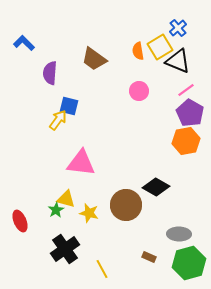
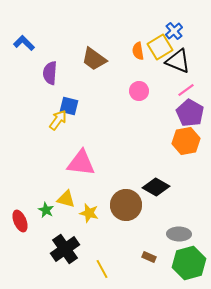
blue cross: moved 4 px left, 3 px down
green star: moved 10 px left; rotated 14 degrees counterclockwise
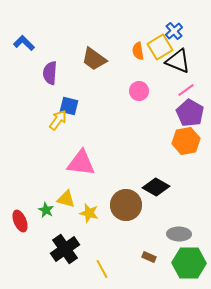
green hexagon: rotated 16 degrees clockwise
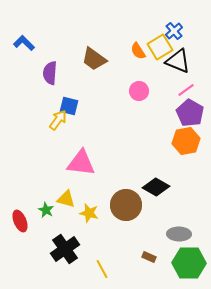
orange semicircle: rotated 24 degrees counterclockwise
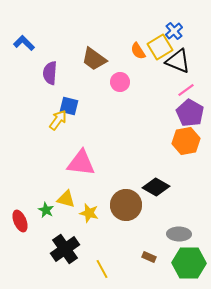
pink circle: moved 19 px left, 9 px up
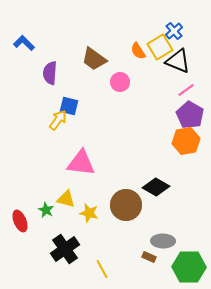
purple pentagon: moved 2 px down
gray ellipse: moved 16 px left, 7 px down
green hexagon: moved 4 px down
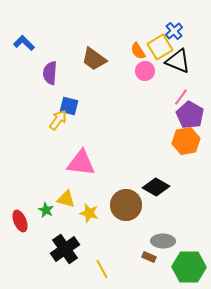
pink circle: moved 25 px right, 11 px up
pink line: moved 5 px left, 7 px down; rotated 18 degrees counterclockwise
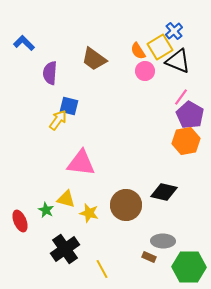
black diamond: moved 8 px right, 5 px down; rotated 16 degrees counterclockwise
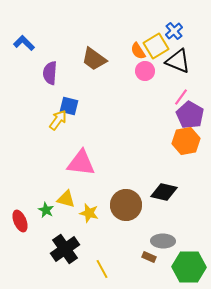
yellow square: moved 4 px left, 1 px up
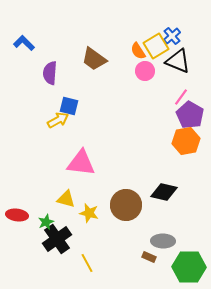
blue cross: moved 2 px left, 5 px down
yellow arrow: rotated 25 degrees clockwise
green star: moved 12 px down; rotated 21 degrees clockwise
red ellipse: moved 3 px left, 6 px up; rotated 60 degrees counterclockwise
black cross: moved 8 px left, 10 px up
yellow line: moved 15 px left, 6 px up
